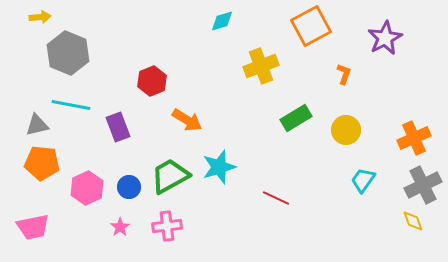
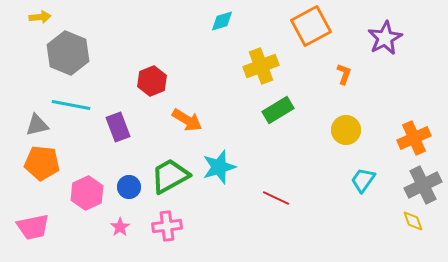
green rectangle: moved 18 px left, 8 px up
pink hexagon: moved 5 px down
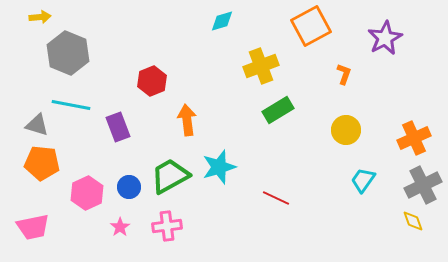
orange arrow: rotated 128 degrees counterclockwise
gray triangle: rotated 30 degrees clockwise
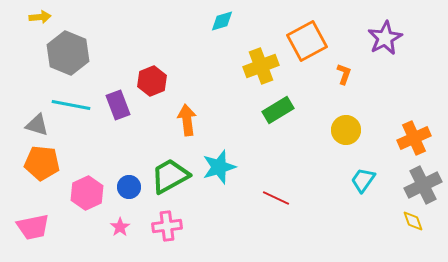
orange square: moved 4 px left, 15 px down
purple rectangle: moved 22 px up
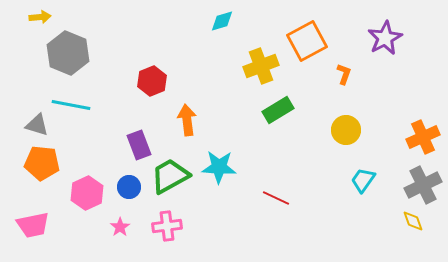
purple rectangle: moved 21 px right, 40 px down
orange cross: moved 9 px right, 1 px up
cyan star: rotated 20 degrees clockwise
pink trapezoid: moved 2 px up
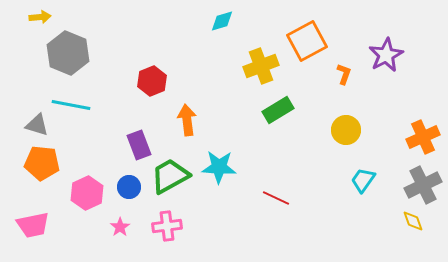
purple star: moved 1 px right, 17 px down
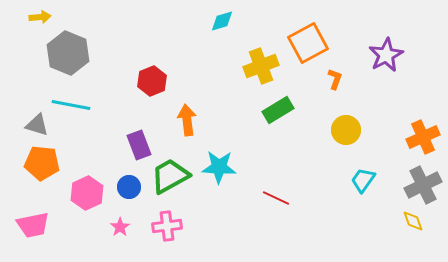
orange square: moved 1 px right, 2 px down
orange L-shape: moved 9 px left, 5 px down
